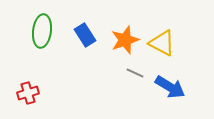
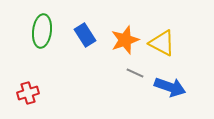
blue arrow: rotated 12 degrees counterclockwise
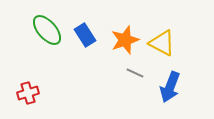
green ellipse: moved 5 px right, 1 px up; rotated 48 degrees counterclockwise
blue arrow: rotated 92 degrees clockwise
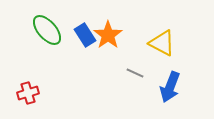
orange star: moved 17 px left, 5 px up; rotated 16 degrees counterclockwise
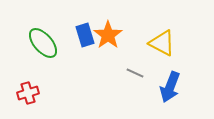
green ellipse: moved 4 px left, 13 px down
blue rectangle: rotated 15 degrees clockwise
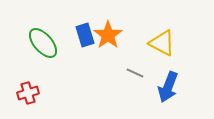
blue arrow: moved 2 px left
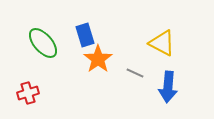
orange star: moved 10 px left, 24 px down
blue arrow: rotated 16 degrees counterclockwise
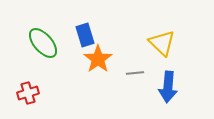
yellow triangle: rotated 16 degrees clockwise
gray line: rotated 30 degrees counterclockwise
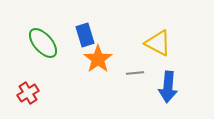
yellow triangle: moved 4 px left; rotated 16 degrees counterclockwise
red cross: rotated 15 degrees counterclockwise
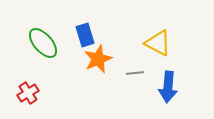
orange star: rotated 12 degrees clockwise
